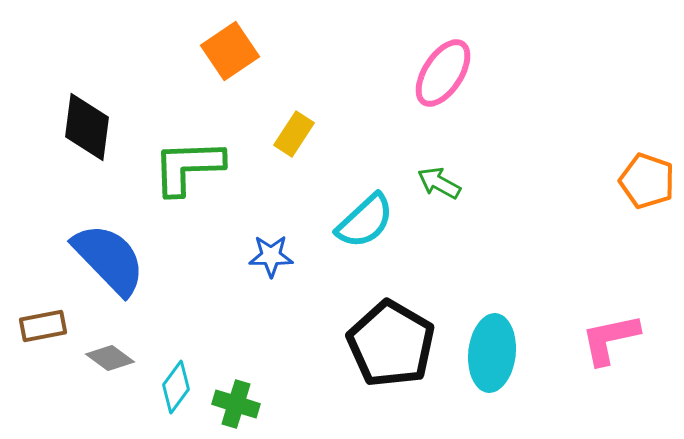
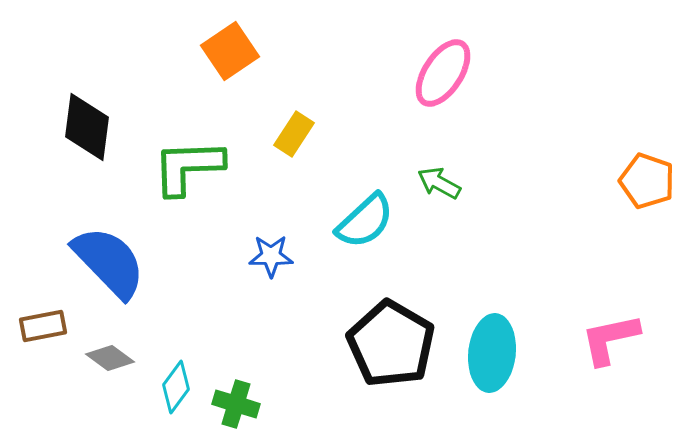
blue semicircle: moved 3 px down
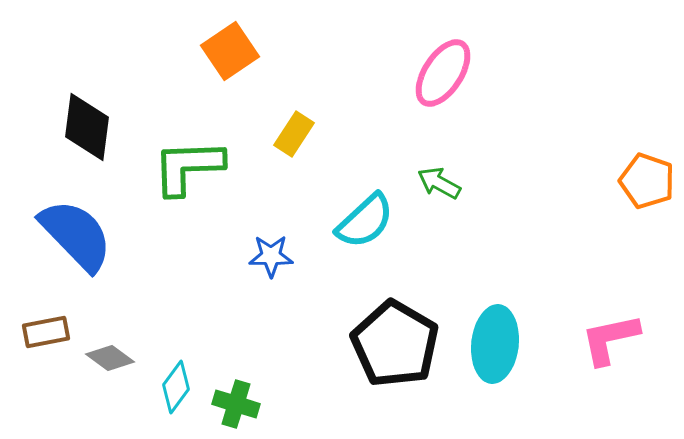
blue semicircle: moved 33 px left, 27 px up
brown rectangle: moved 3 px right, 6 px down
black pentagon: moved 4 px right
cyan ellipse: moved 3 px right, 9 px up
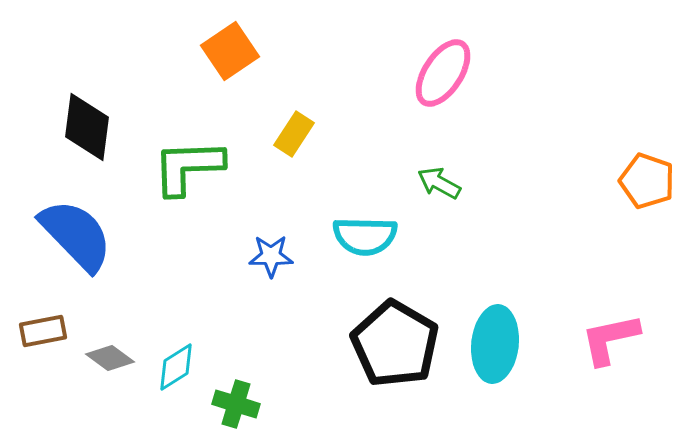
cyan semicircle: moved 15 px down; rotated 44 degrees clockwise
brown rectangle: moved 3 px left, 1 px up
cyan diamond: moved 20 px up; rotated 21 degrees clockwise
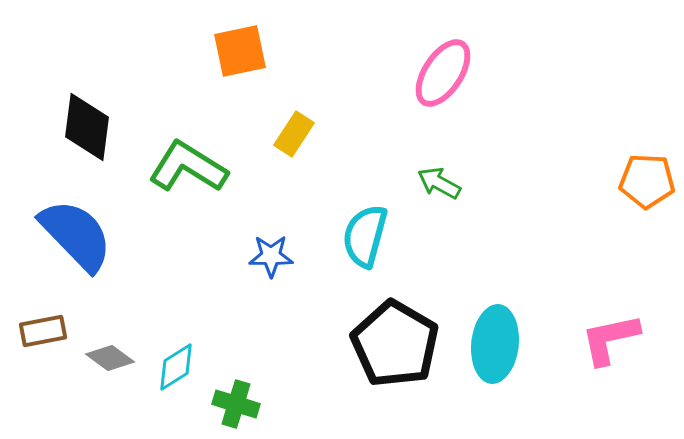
orange square: moved 10 px right; rotated 22 degrees clockwise
green L-shape: rotated 34 degrees clockwise
orange pentagon: rotated 16 degrees counterclockwise
cyan semicircle: rotated 104 degrees clockwise
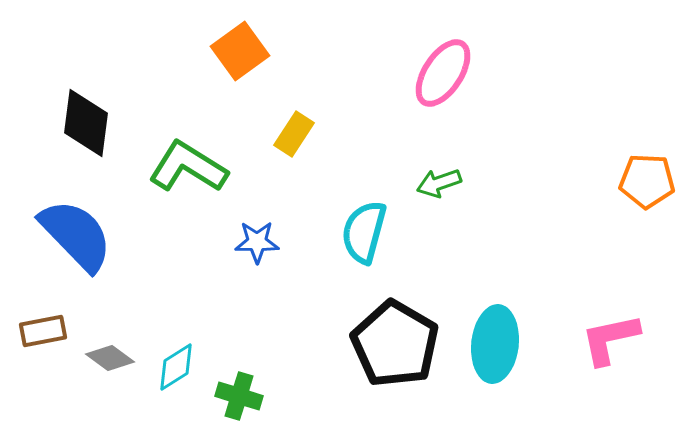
orange square: rotated 24 degrees counterclockwise
black diamond: moved 1 px left, 4 px up
green arrow: rotated 48 degrees counterclockwise
cyan semicircle: moved 1 px left, 4 px up
blue star: moved 14 px left, 14 px up
green cross: moved 3 px right, 8 px up
